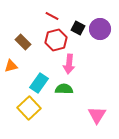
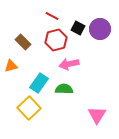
pink arrow: rotated 72 degrees clockwise
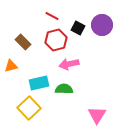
purple circle: moved 2 px right, 4 px up
cyan rectangle: rotated 42 degrees clockwise
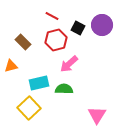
pink arrow: rotated 30 degrees counterclockwise
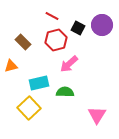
green semicircle: moved 1 px right, 3 px down
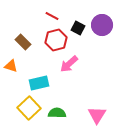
orange triangle: rotated 32 degrees clockwise
green semicircle: moved 8 px left, 21 px down
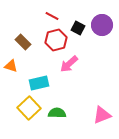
pink triangle: moved 5 px right; rotated 36 degrees clockwise
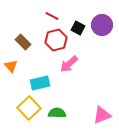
orange triangle: rotated 32 degrees clockwise
cyan rectangle: moved 1 px right
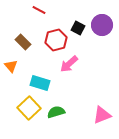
red line: moved 13 px left, 6 px up
cyan rectangle: rotated 30 degrees clockwise
green semicircle: moved 1 px left, 1 px up; rotated 18 degrees counterclockwise
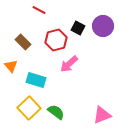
purple circle: moved 1 px right, 1 px down
cyan rectangle: moved 4 px left, 3 px up
green semicircle: rotated 54 degrees clockwise
